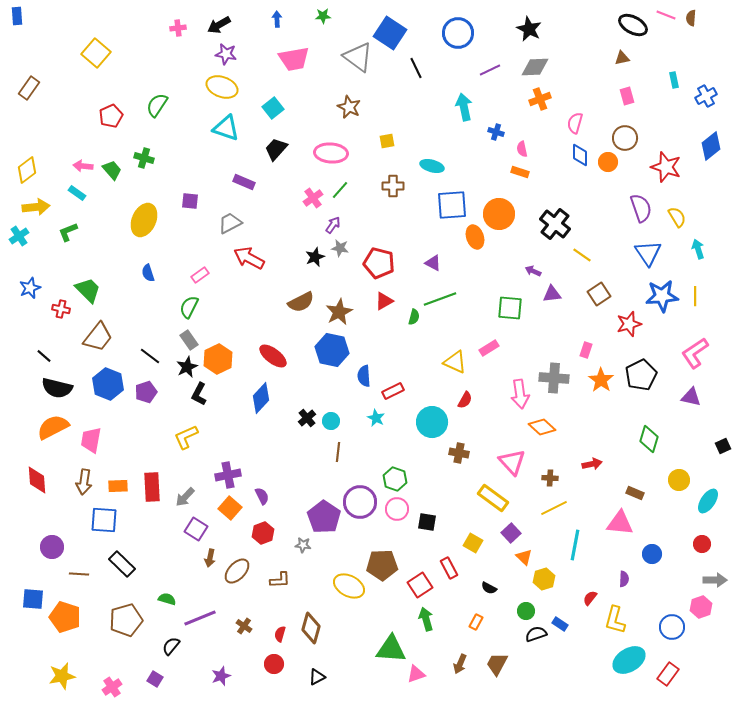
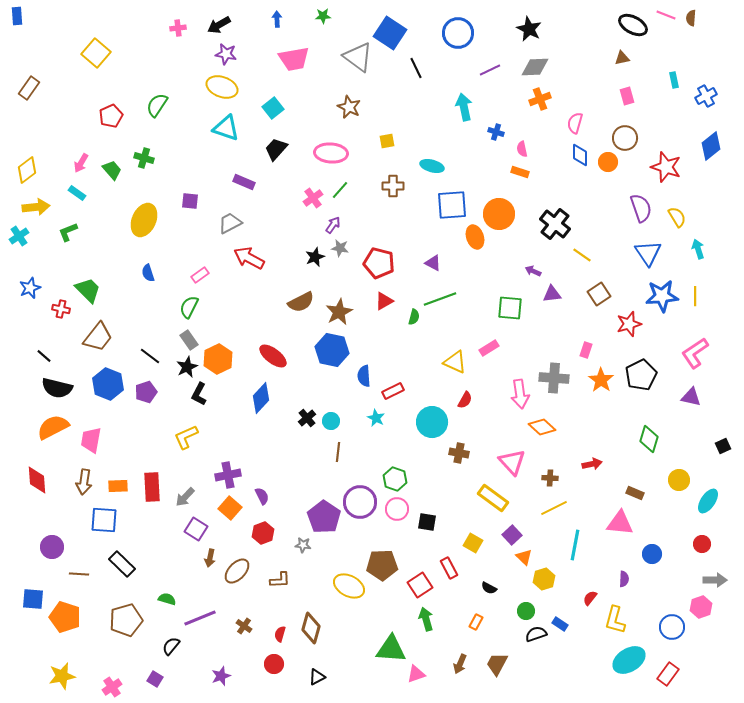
pink arrow at (83, 166): moved 2 px left, 3 px up; rotated 66 degrees counterclockwise
purple square at (511, 533): moved 1 px right, 2 px down
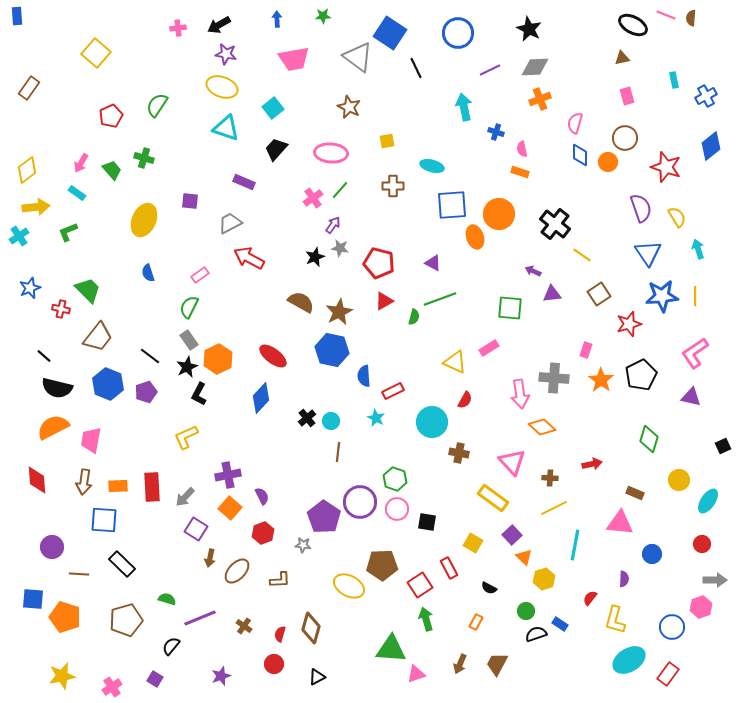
brown semicircle at (301, 302): rotated 124 degrees counterclockwise
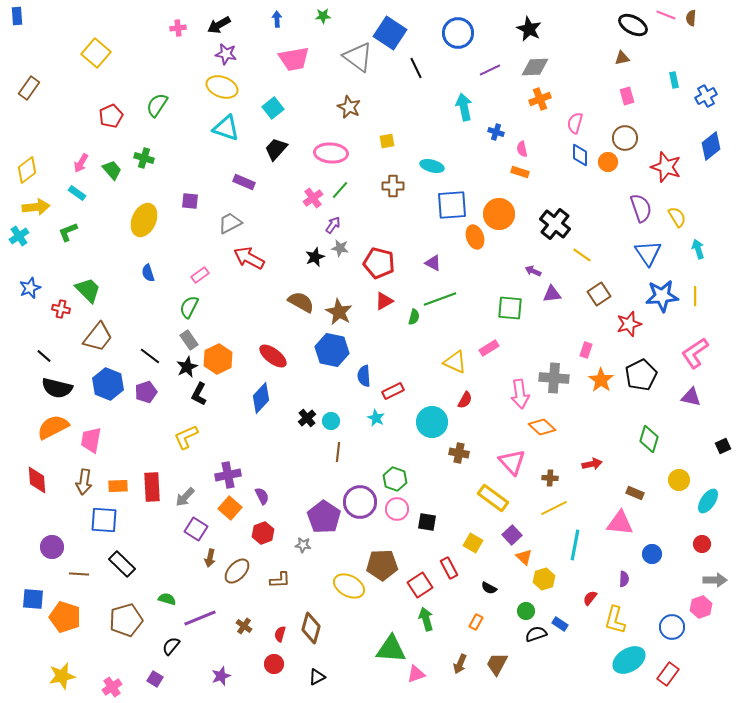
brown star at (339, 312): rotated 16 degrees counterclockwise
